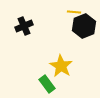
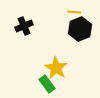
black hexagon: moved 4 px left, 3 px down
yellow star: moved 5 px left, 2 px down
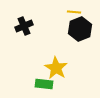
green rectangle: moved 3 px left; rotated 48 degrees counterclockwise
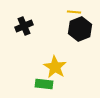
yellow star: moved 1 px left, 1 px up
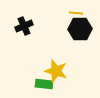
yellow line: moved 2 px right, 1 px down
black hexagon: rotated 20 degrees clockwise
yellow star: moved 1 px right, 4 px down; rotated 15 degrees counterclockwise
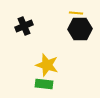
yellow star: moved 9 px left, 6 px up
